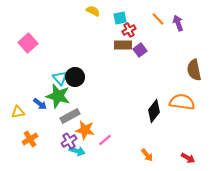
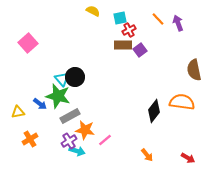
cyan triangle: moved 2 px right, 1 px down
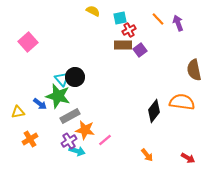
pink square: moved 1 px up
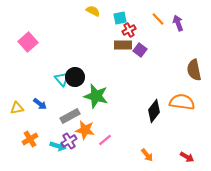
purple square: rotated 16 degrees counterclockwise
green star: moved 38 px right
yellow triangle: moved 1 px left, 4 px up
cyan arrow: moved 19 px left, 5 px up
red arrow: moved 1 px left, 1 px up
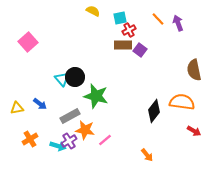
red arrow: moved 7 px right, 26 px up
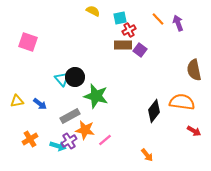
pink square: rotated 30 degrees counterclockwise
yellow triangle: moved 7 px up
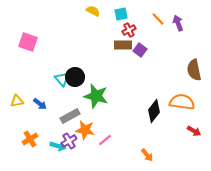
cyan square: moved 1 px right, 4 px up
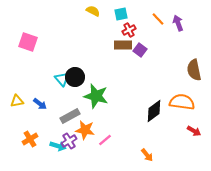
black diamond: rotated 15 degrees clockwise
